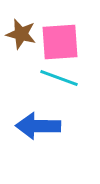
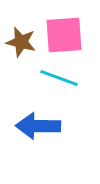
brown star: moved 8 px down
pink square: moved 4 px right, 7 px up
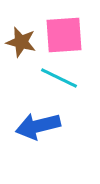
cyan line: rotated 6 degrees clockwise
blue arrow: rotated 15 degrees counterclockwise
